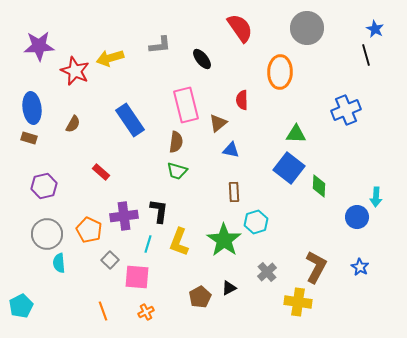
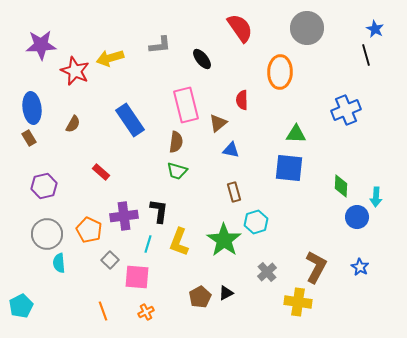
purple star at (39, 46): moved 2 px right, 1 px up
brown rectangle at (29, 138): rotated 42 degrees clockwise
blue square at (289, 168): rotated 32 degrees counterclockwise
green diamond at (319, 186): moved 22 px right
brown rectangle at (234, 192): rotated 12 degrees counterclockwise
black triangle at (229, 288): moved 3 px left, 5 px down
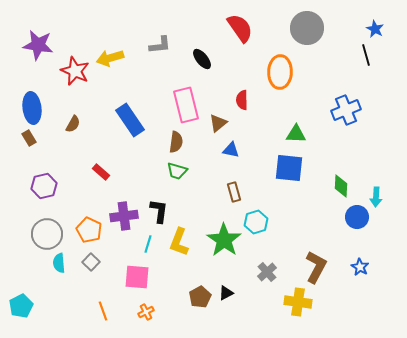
purple star at (41, 45): moved 3 px left; rotated 12 degrees clockwise
gray square at (110, 260): moved 19 px left, 2 px down
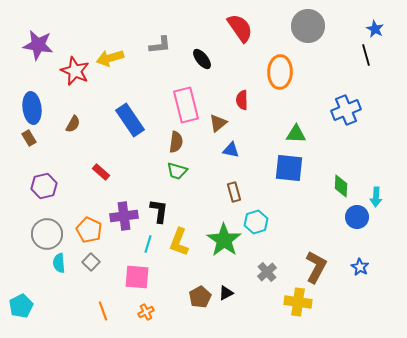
gray circle at (307, 28): moved 1 px right, 2 px up
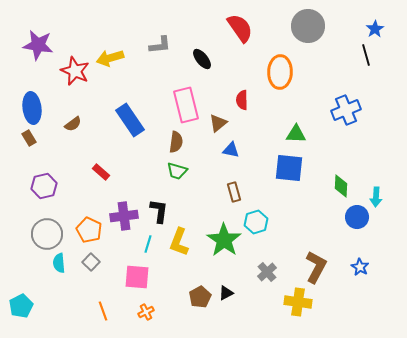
blue star at (375, 29): rotated 12 degrees clockwise
brown semicircle at (73, 124): rotated 24 degrees clockwise
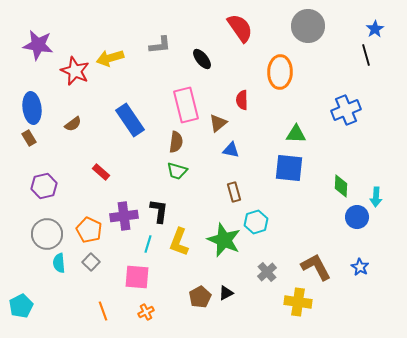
green star at (224, 240): rotated 12 degrees counterclockwise
brown L-shape at (316, 267): rotated 56 degrees counterclockwise
